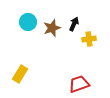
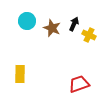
cyan circle: moved 1 px left, 1 px up
brown star: rotated 30 degrees counterclockwise
yellow cross: moved 4 px up; rotated 32 degrees clockwise
yellow rectangle: rotated 30 degrees counterclockwise
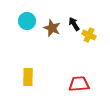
black arrow: rotated 56 degrees counterclockwise
yellow rectangle: moved 8 px right, 3 px down
red trapezoid: rotated 15 degrees clockwise
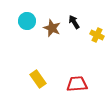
black arrow: moved 2 px up
yellow cross: moved 8 px right
yellow rectangle: moved 10 px right, 2 px down; rotated 36 degrees counterclockwise
red trapezoid: moved 2 px left
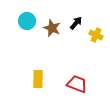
black arrow: moved 2 px right, 1 px down; rotated 72 degrees clockwise
yellow cross: moved 1 px left
yellow rectangle: rotated 36 degrees clockwise
red trapezoid: rotated 25 degrees clockwise
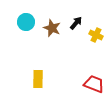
cyan circle: moved 1 px left, 1 px down
red trapezoid: moved 17 px right
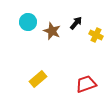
cyan circle: moved 2 px right
brown star: moved 3 px down
yellow rectangle: rotated 48 degrees clockwise
red trapezoid: moved 8 px left; rotated 40 degrees counterclockwise
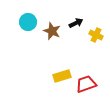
black arrow: rotated 24 degrees clockwise
yellow rectangle: moved 24 px right, 3 px up; rotated 24 degrees clockwise
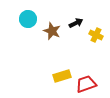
cyan circle: moved 3 px up
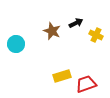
cyan circle: moved 12 px left, 25 px down
